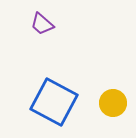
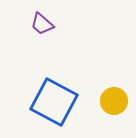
yellow circle: moved 1 px right, 2 px up
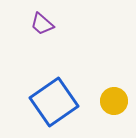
blue square: rotated 27 degrees clockwise
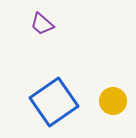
yellow circle: moved 1 px left
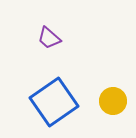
purple trapezoid: moved 7 px right, 14 px down
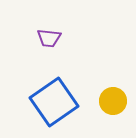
purple trapezoid: rotated 35 degrees counterclockwise
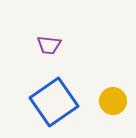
purple trapezoid: moved 7 px down
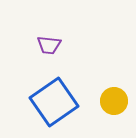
yellow circle: moved 1 px right
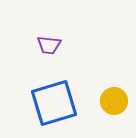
blue square: moved 1 px down; rotated 18 degrees clockwise
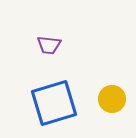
yellow circle: moved 2 px left, 2 px up
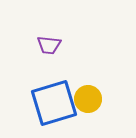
yellow circle: moved 24 px left
